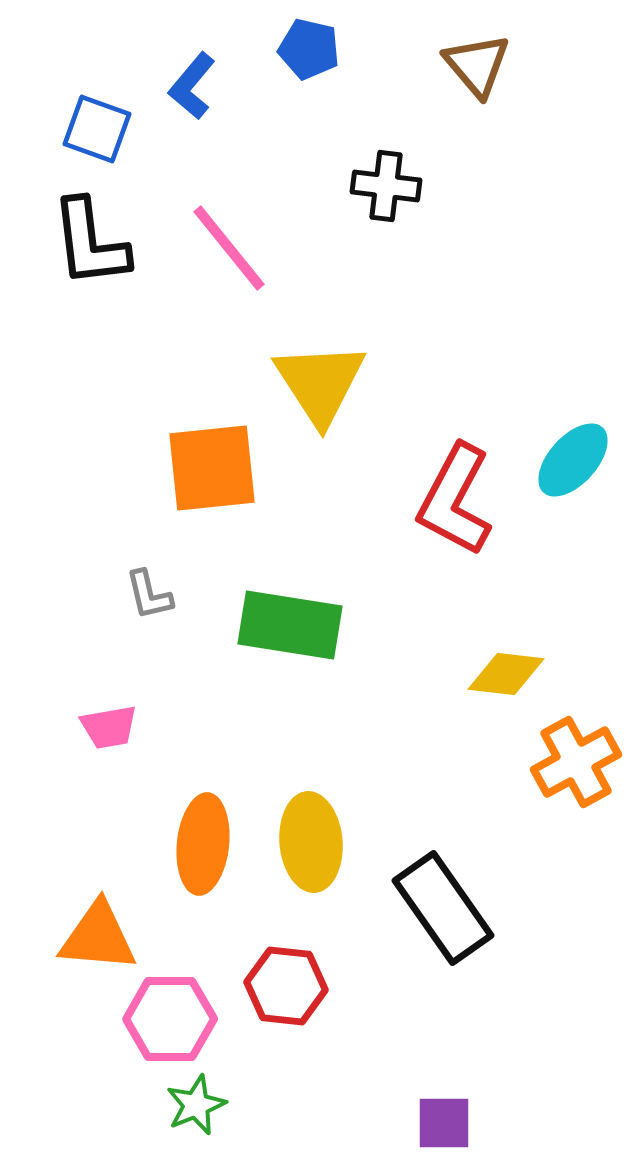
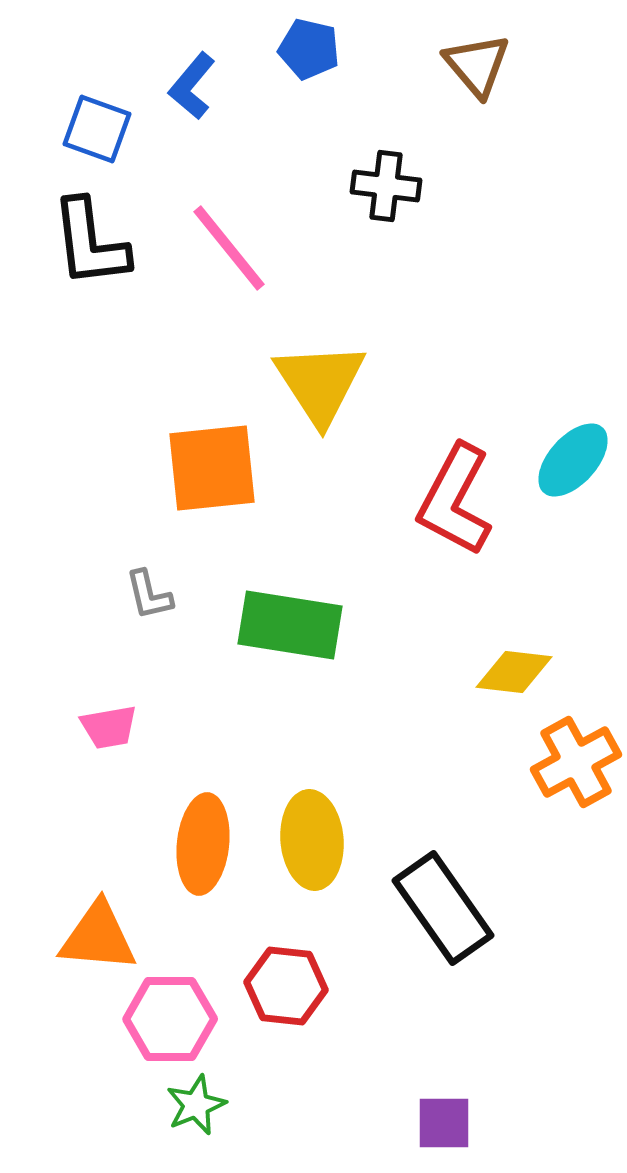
yellow diamond: moved 8 px right, 2 px up
yellow ellipse: moved 1 px right, 2 px up
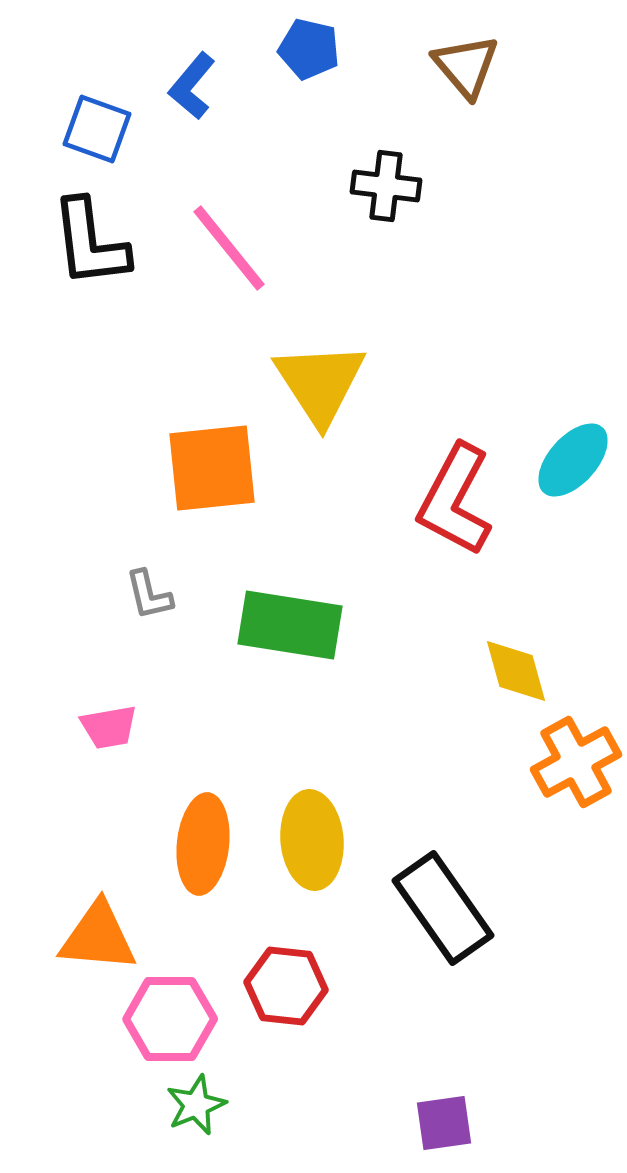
brown triangle: moved 11 px left, 1 px down
yellow diamond: moved 2 px right, 1 px up; rotated 68 degrees clockwise
purple square: rotated 8 degrees counterclockwise
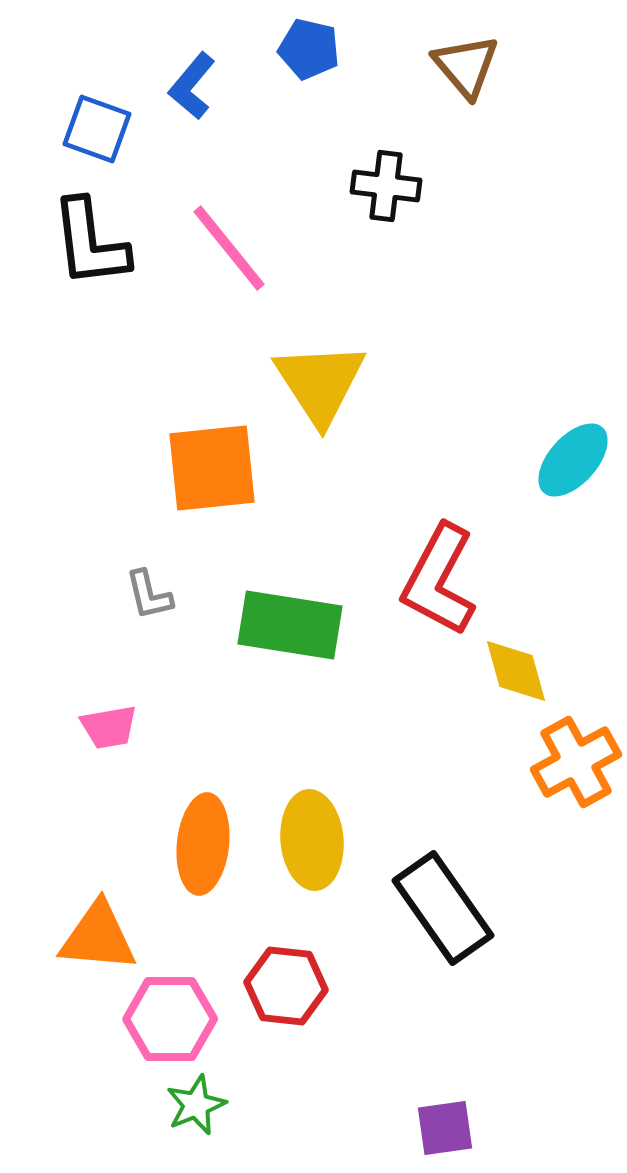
red L-shape: moved 16 px left, 80 px down
purple square: moved 1 px right, 5 px down
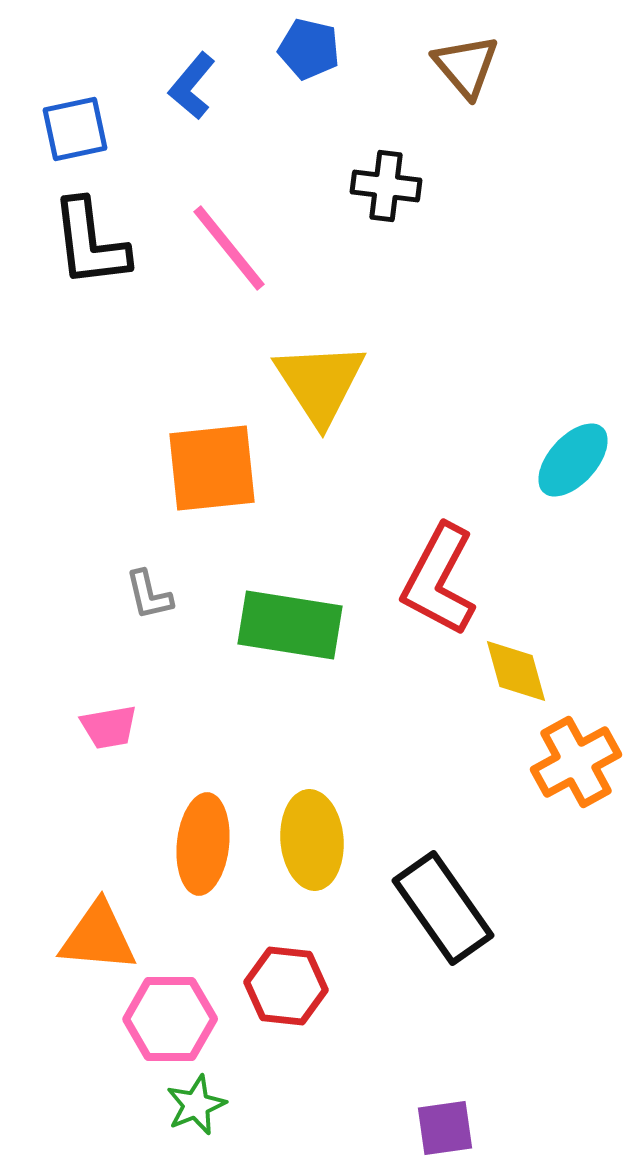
blue square: moved 22 px left; rotated 32 degrees counterclockwise
